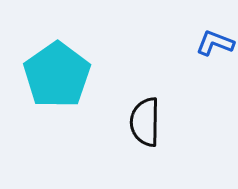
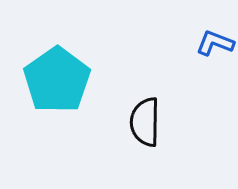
cyan pentagon: moved 5 px down
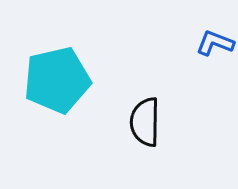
cyan pentagon: rotated 22 degrees clockwise
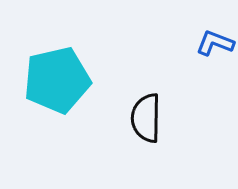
black semicircle: moved 1 px right, 4 px up
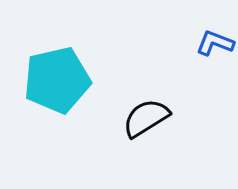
black semicircle: rotated 57 degrees clockwise
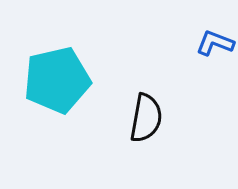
black semicircle: rotated 132 degrees clockwise
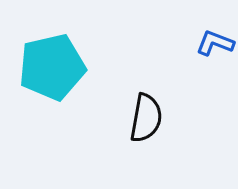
cyan pentagon: moved 5 px left, 13 px up
